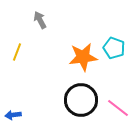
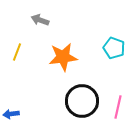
gray arrow: rotated 42 degrees counterclockwise
orange star: moved 20 px left
black circle: moved 1 px right, 1 px down
pink line: moved 1 px up; rotated 65 degrees clockwise
blue arrow: moved 2 px left, 1 px up
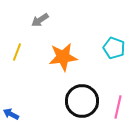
gray arrow: rotated 54 degrees counterclockwise
blue arrow: rotated 35 degrees clockwise
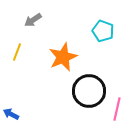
gray arrow: moved 7 px left
cyan pentagon: moved 11 px left, 17 px up
orange star: rotated 16 degrees counterclockwise
black circle: moved 7 px right, 10 px up
pink line: moved 1 px left, 2 px down
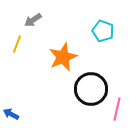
yellow line: moved 8 px up
black circle: moved 2 px right, 2 px up
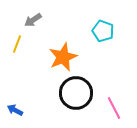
black circle: moved 15 px left, 4 px down
pink line: moved 3 px left, 1 px up; rotated 40 degrees counterclockwise
blue arrow: moved 4 px right, 4 px up
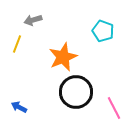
gray arrow: rotated 18 degrees clockwise
black circle: moved 1 px up
blue arrow: moved 4 px right, 3 px up
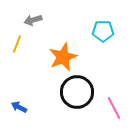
cyan pentagon: rotated 20 degrees counterclockwise
black circle: moved 1 px right
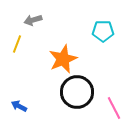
orange star: moved 2 px down
blue arrow: moved 1 px up
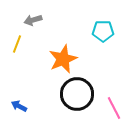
black circle: moved 2 px down
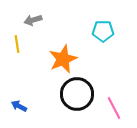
yellow line: rotated 30 degrees counterclockwise
